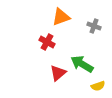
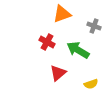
orange triangle: moved 1 px right, 3 px up
green arrow: moved 4 px left, 14 px up
yellow semicircle: moved 7 px left, 2 px up
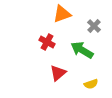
gray cross: rotated 24 degrees clockwise
green arrow: moved 4 px right
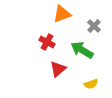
red triangle: moved 4 px up
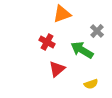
gray cross: moved 3 px right, 5 px down
red triangle: moved 1 px left
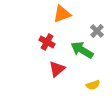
yellow semicircle: moved 2 px right, 1 px down
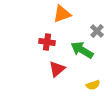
red cross: rotated 21 degrees counterclockwise
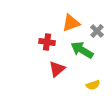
orange triangle: moved 9 px right, 9 px down
